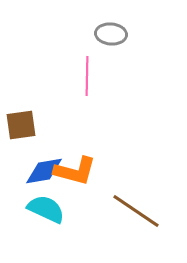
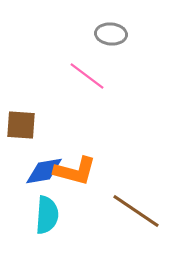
pink line: rotated 54 degrees counterclockwise
brown square: rotated 12 degrees clockwise
cyan semicircle: moved 1 px right, 6 px down; rotated 69 degrees clockwise
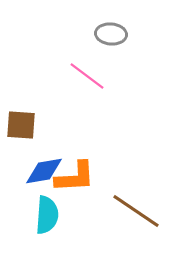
orange L-shape: moved 6 px down; rotated 18 degrees counterclockwise
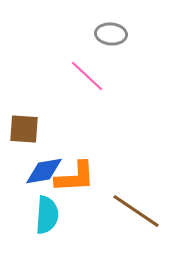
pink line: rotated 6 degrees clockwise
brown square: moved 3 px right, 4 px down
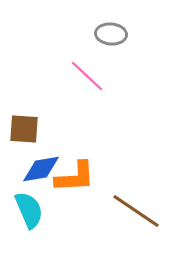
blue diamond: moved 3 px left, 2 px up
cyan semicircle: moved 18 px left, 5 px up; rotated 27 degrees counterclockwise
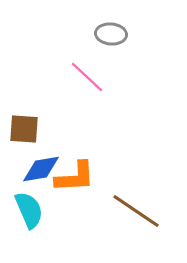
pink line: moved 1 px down
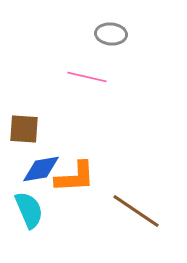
pink line: rotated 30 degrees counterclockwise
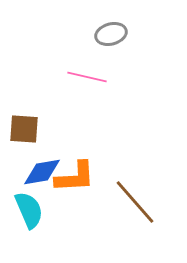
gray ellipse: rotated 20 degrees counterclockwise
blue diamond: moved 1 px right, 3 px down
brown line: moved 1 px left, 9 px up; rotated 15 degrees clockwise
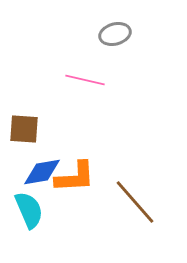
gray ellipse: moved 4 px right
pink line: moved 2 px left, 3 px down
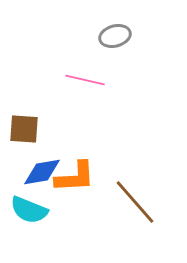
gray ellipse: moved 2 px down
cyan semicircle: rotated 135 degrees clockwise
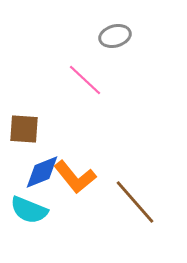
pink line: rotated 30 degrees clockwise
blue diamond: rotated 12 degrees counterclockwise
orange L-shape: rotated 54 degrees clockwise
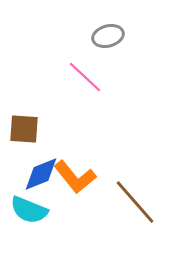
gray ellipse: moved 7 px left
pink line: moved 3 px up
blue diamond: moved 1 px left, 2 px down
